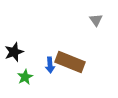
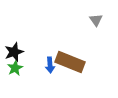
green star: moved 10 px left, 9 px up
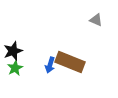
gray triangle: rotated 32 degrees counterclockwise
black star: moved 1 px left, 1 px up
blue arrow: rotated 21 degrees clockwise
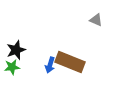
black star: moved 3 px right, 1 px up
green star: moved 3 px left, 1 px up; rotated 21 degrees clockwise
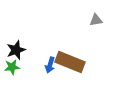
gray triangle: rotated 32 degrees counterclockwise
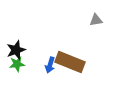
green star: moved 5 px right, 3 px up
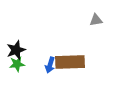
brown rectangle: rotated 24 degrees counterclockwise
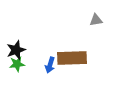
brown rectangle: moved 2 px right, 4 px up
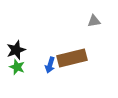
gray triangle: moved 2 px left, 1 px down
brown rectangle: rotated 12 degrees counterclockwise
green star: moved 3 px down; rotated 28 degrees clockwise
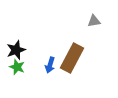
brown rectangle: rotated 48 degrees counterclockwise
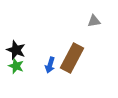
black star: rotated 30 degrees counterclockwise
green star: moved 1 px left, 1 px up
